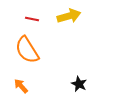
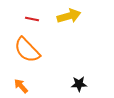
orange semicircle: rotated 12 degrees counterclockwise
black star: rotated 28 degrees counterclockwise
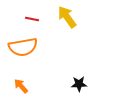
yellow arrow: moved 2 px left, 1 px down; rotated 110 degrees counterclockwise
orange semicircle: moved 4 px left, 3 px up; rotated 56 degrees counterclockwise
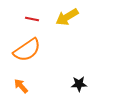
yellow arrow: rotated 85 degrees counterclockwise
orange semicircle: moved 4 px right, 3 px down; rotated 24 degrees counterclockwise
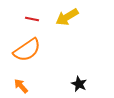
black star: rotated 28 degrees clockwise
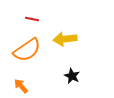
yellow arrow: moved 2 px left, 22 px down; rotated 25 degrees clockwise
black star: moved 7 px left, 8 px up
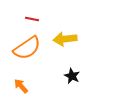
orange semicircle: moved 2 px up
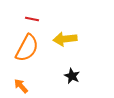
orange semicircle: rotated 28 degrees counterclockwise
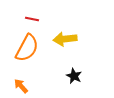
black star: moved 2 px right
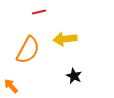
red line: moved 7 px right, 7 px up; rotated 24 degrees counterclockwise
orange semicircle: moved 1 px right, 2 px down
orange arrow: moved 10 px left
